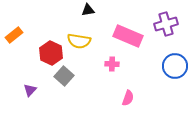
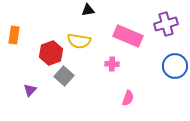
orange rectangle: rotated 42 degrees counterclockwise
red hexagon: rotated 15 degrees clockwise
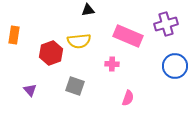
yellow semicircle: rotated 15 degrees counterclockwise
gray square: moved 11 px right, 10 px down; rotated 24 degrees counterclockwise
purple triangle: rotated 24 degrees counterclockwise
